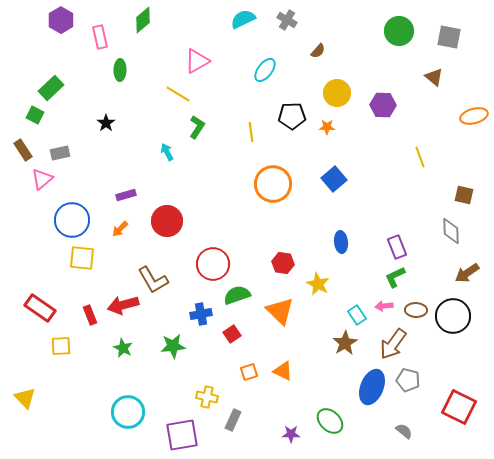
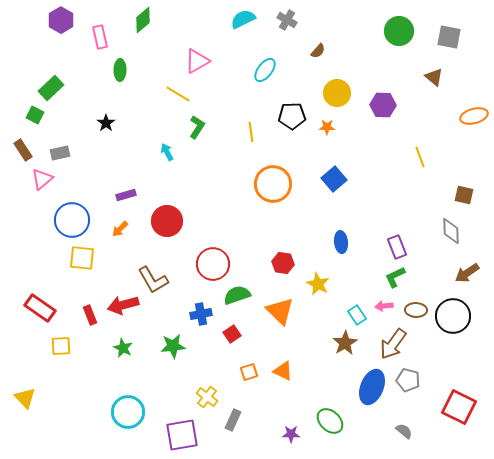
yellow cross at (207, 397): rotated 25 degrees clockwise
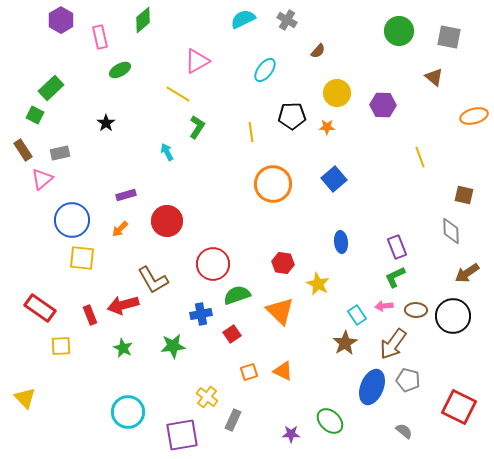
green ellipse at (120, 70): rotated 60 degrees clockwise
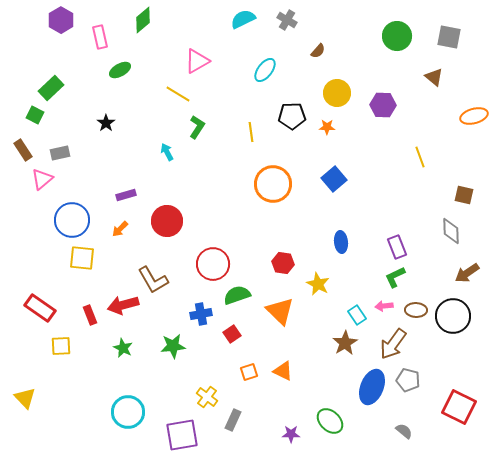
green circle at (399, 31): moved 2 px left, 5 px down
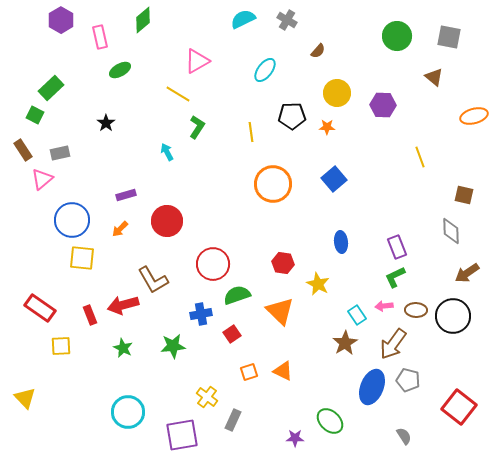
red square at (459, 407): rotated 12 degrees clockwise
gray semicircle at (404, 431): moved 5 px down; rotated 18 degrees clockwise
purple star at (291, 434): moved 4 px right, 4 px down
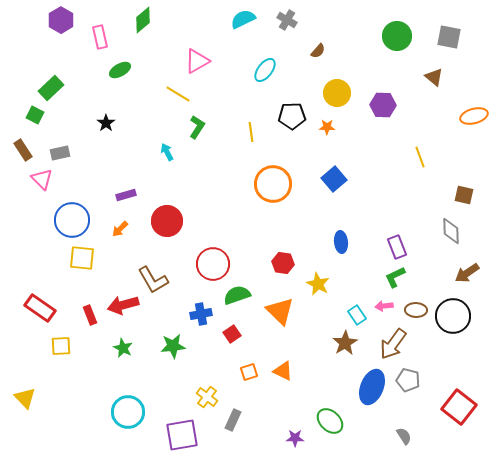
pink triangle at (42, 179): rotated 35 degrees counterclockwise
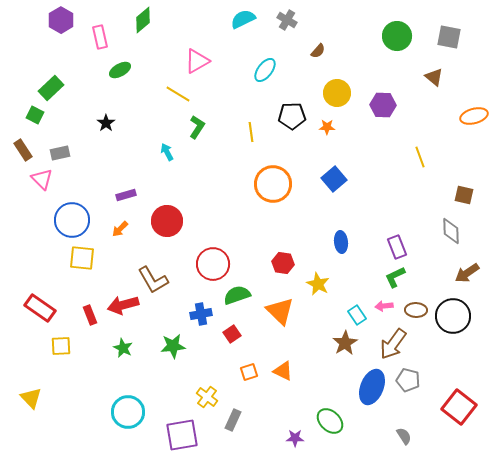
yellow triangle at (25, 398): moved 6 px right
